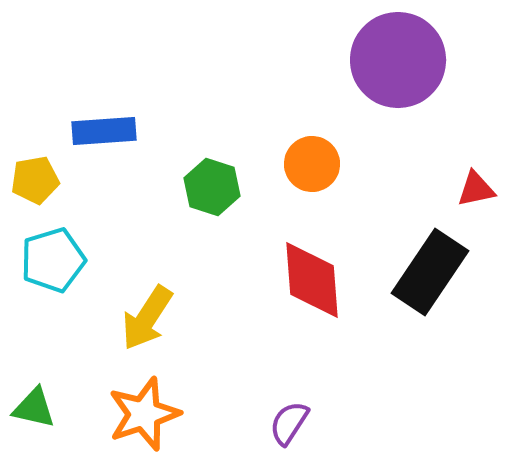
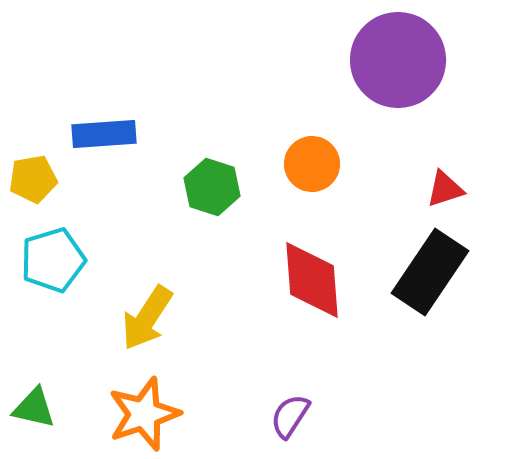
blue rectangle: moved 3 px down
yellow pentagon: moved 2 px left, 1 px up
red triangle: moved 31 px left; rotated 6 degrees counterclockwise
purple semicircle: moved 1 px right, 7 px up
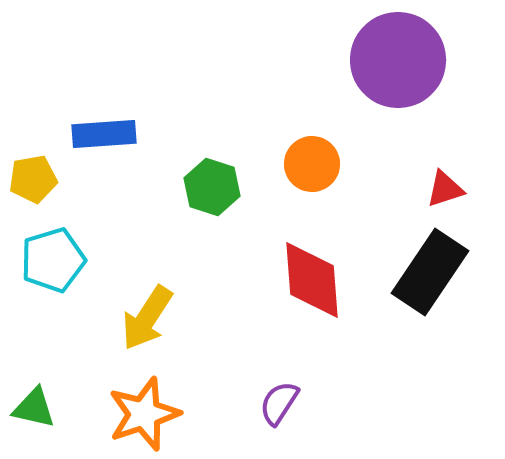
purple semicircle: moved 11 px left, 13 px up
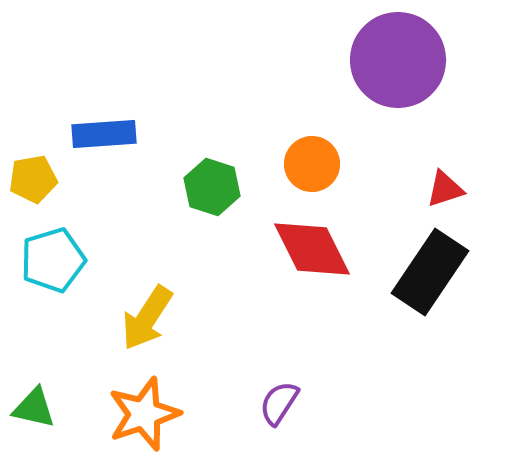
red diamond: moved 31 px up; rotated 22 degrees counterclockwise
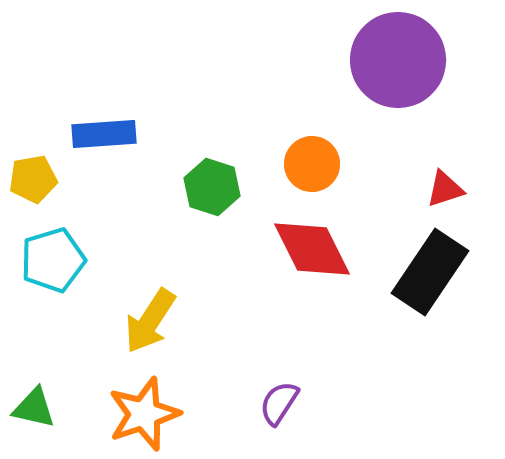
yellow arrow: moved 3 px right, 3 px down
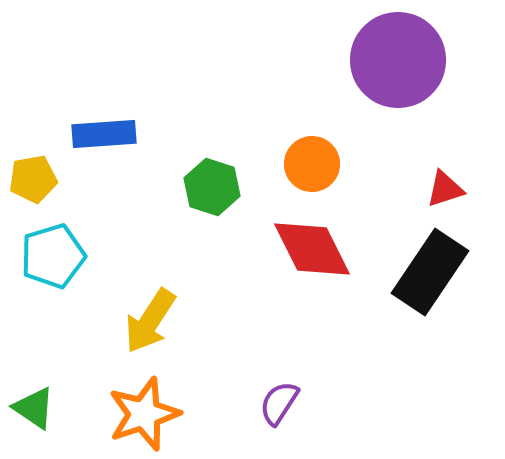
cyan pentagon: moved 4 px up
green triangle: rotated 21 degrees clockwise
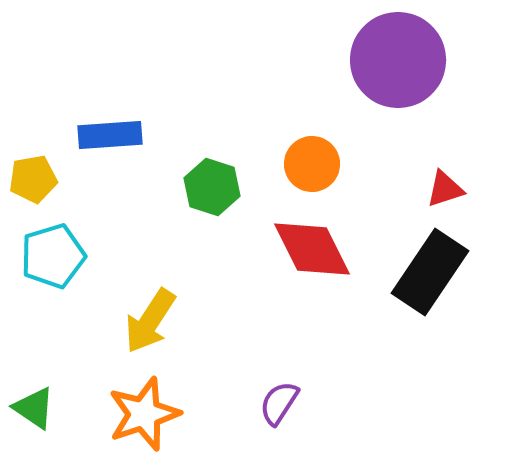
blue rectangle: moved 6 px right, 1 px down
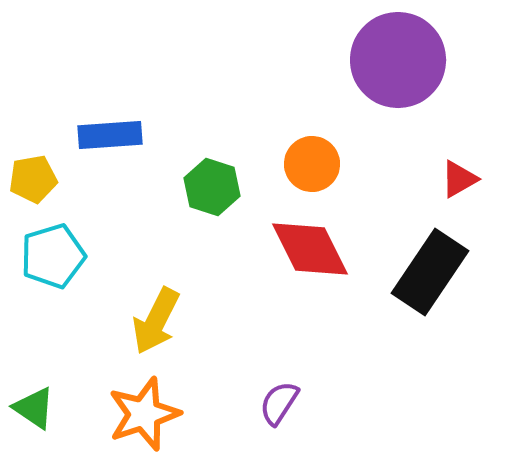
red triangle: moved 14 px right, 10 px up; rotated 12 degrees counterclockwise
red diamond: moved 2 px left
yellow arrow: moved 6 px right; rotated 6 degrees counterclockwise
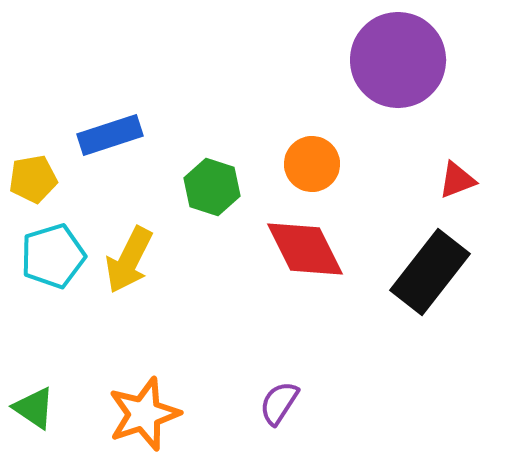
blue rectangle: rotated 14 degrees counterclockwise
red triangle: moved 2 px left, 1 px down; rotated 9 degrees clockwise
red diamond: moved 5 px left
black rectangle: rotated 4 degrees clockwise
yellow arrow: moved 27 px left, 61 px up
